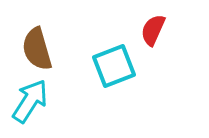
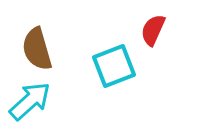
cyan arrow: rotated 15 degrees clockwise
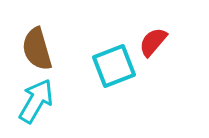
red semicircle: moved 12 px down; rotated 16 degrees clockwise
cyan arrow: moved 6 px right; rotated 18 degrees counterclockwise
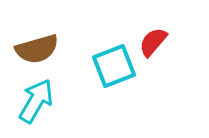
brown semicircle: rotated 90 degrees counterclockwise
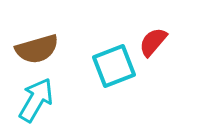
cyan arrow: moved 1 px up
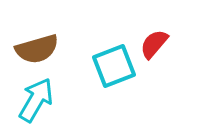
red semicircle: moved 1 px right, 2 px down
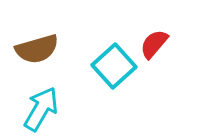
cyan square: rotated 21 degrees counterclockwise
cyan arrow: moved 5 px right, 9 px down
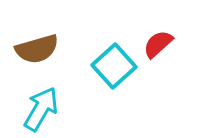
red semicircle: moved 4 px right; rotated 8 degrees clockwise
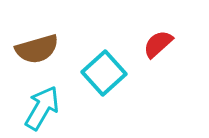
cyan square: moved 10 px left, 7 px down
cyan arrow: moved 1 px right, 1 px up
